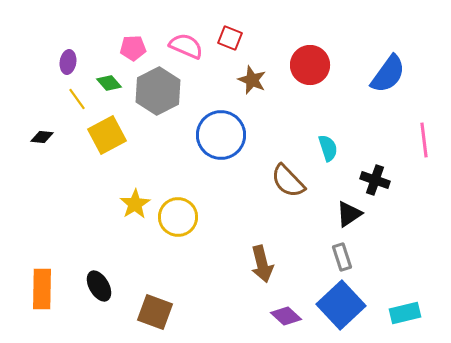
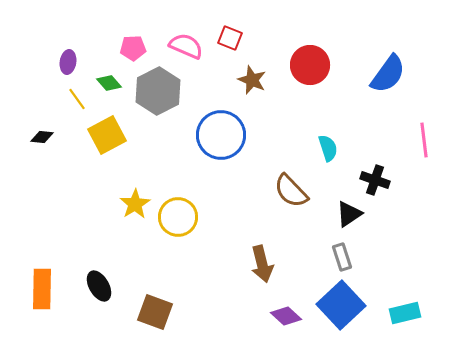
brown semicircle: moved 3 px right, 10 px down
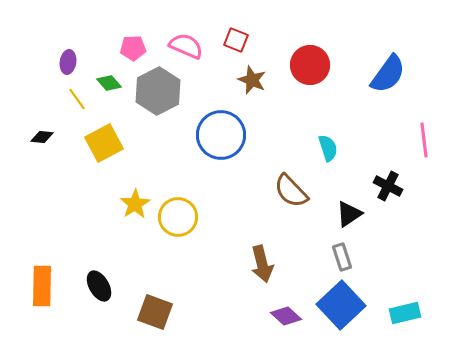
red square: moved 6 px right, 2 px down
yellow square: moved 3 px left, 8 px down
black cross: moved 13 px right, 6 px down; rotated 8 degrees clockwise
orange rectangle: moved 3 px up
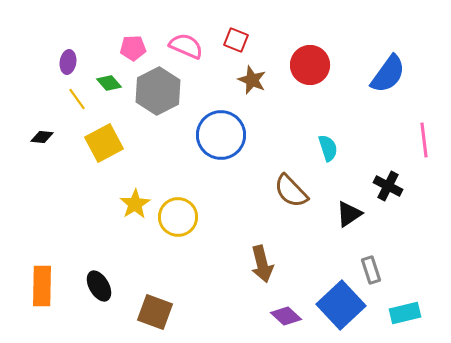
gray rectangle: moved 29 px right, 13 px down
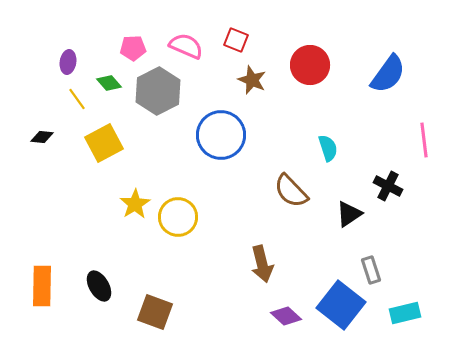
blue square: rotated 9 degrees counterclockwise
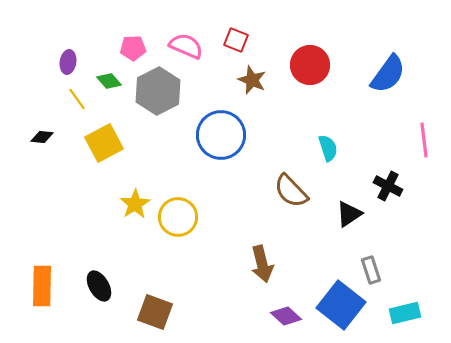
green diamond: moved 2 px up
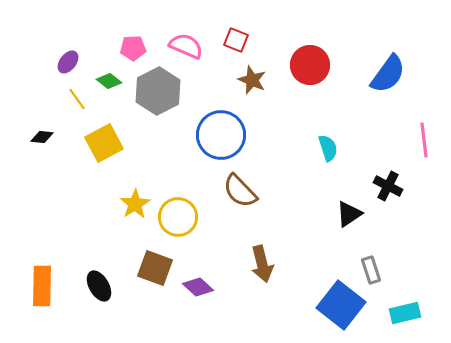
purple ellipse: rotated 30 degrees clockwise
green diamond: rotated 10 degrees counterclockwise
brown semicircle: moved 51 px left
brown square: moved 44 px up
purple diamond: moved 88 px left, 29 px up
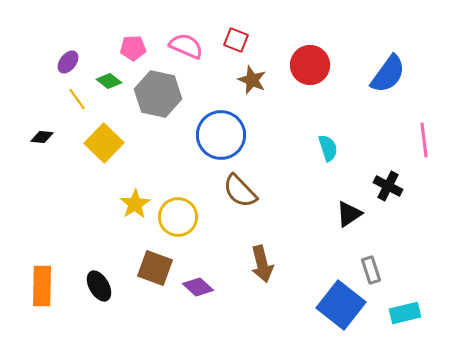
gray hexagon: moved 3 px down; rotated 21 degrees counterclockwise
yellow square: rotated 18 degrees counterclockwise
